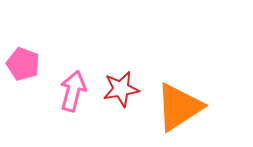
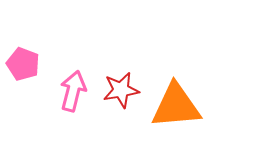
red star: moved 1 px down
orange triangle: moved 3 px left, 1 px up; rotated 28 degrees clockwise
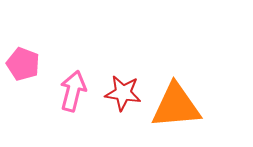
red star: moved 2 px right, 3 px down; rotated 18 degrees clockwise
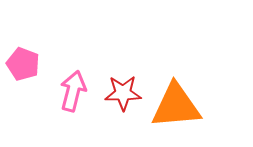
red star: rotated 9 degrees counterclockwise
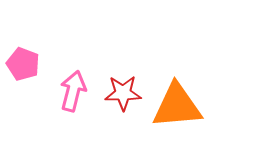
orange triangle: moved 1 px right
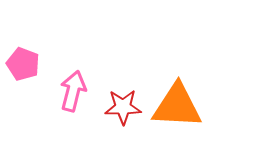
red star: moved 14 px down
orange triangle: rotated 8 degrees clockwise
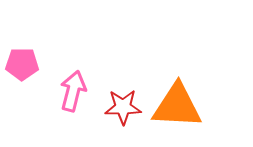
pink pentagon: moved 1 px left; rotated 20 degrees counterclockwise
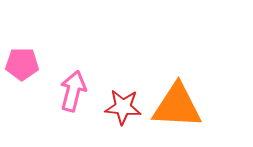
red star: rotated 6 degrees clockwise
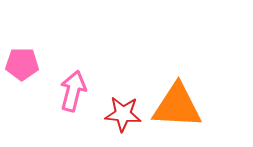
red star: moved 7 px down
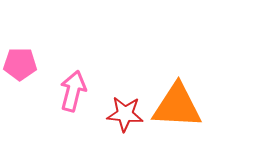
pink pentagon: moved 2 px left
red star: moved 2 px right
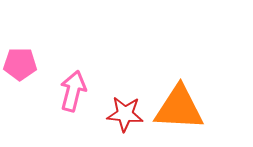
orange triangle: moved 2 px right, 2 px down
